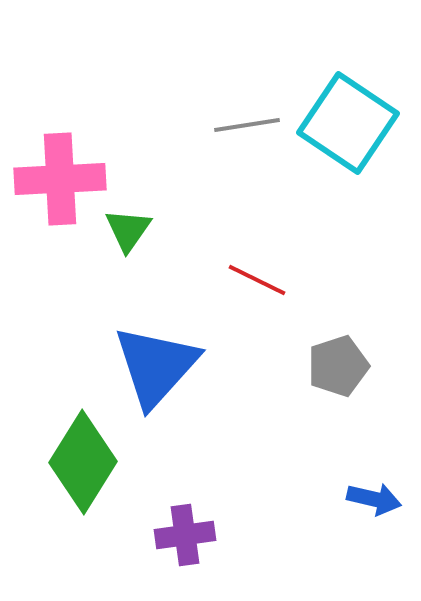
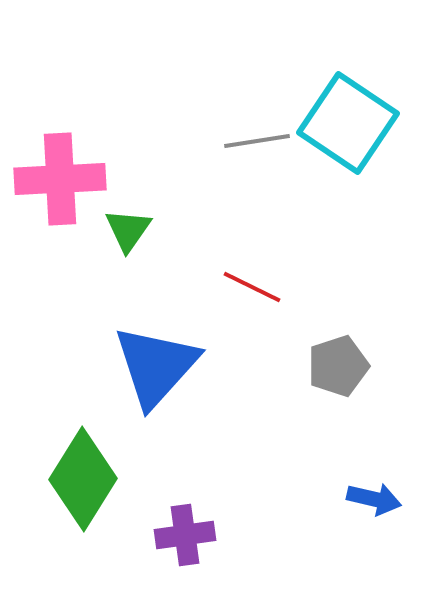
gray line: moved 10 px right, 16 px down
red line: moved 5 px left, 7 px down
green diamond: moved 17 px down
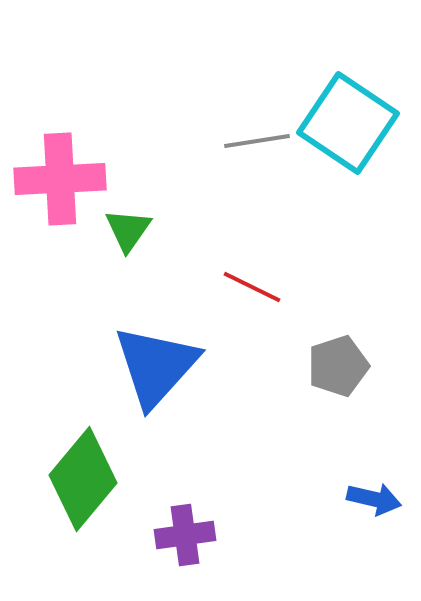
green diamond: rotated 8 degrees clockwise
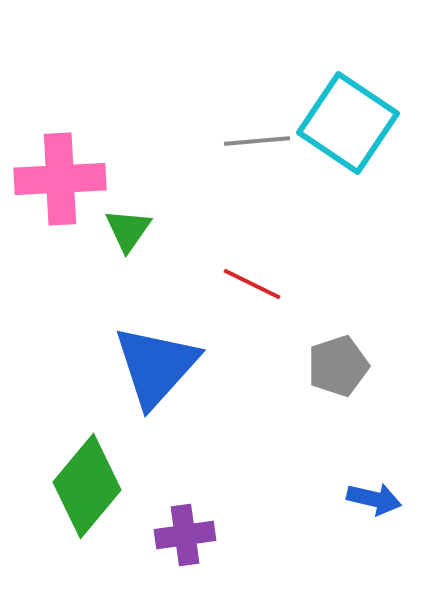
gray line: rotated 4 degrees clockwise
red line: moved 3 px up
green diamond: moved 4 px right, 7 px down
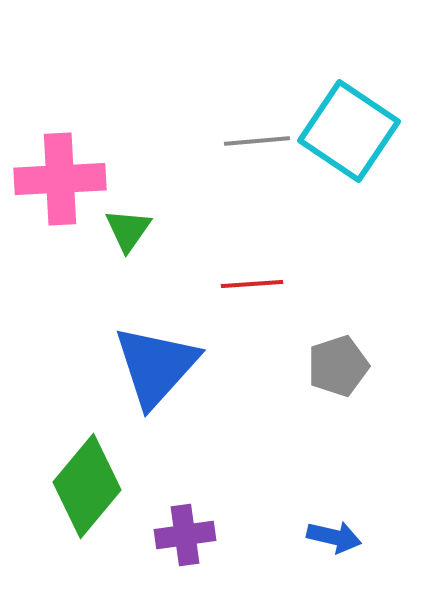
cyan square: moved 1 px right, 8 px down
red line: rotated 30 degrees counterclockwise
blue arrow: moved 40 px left, 38 px down
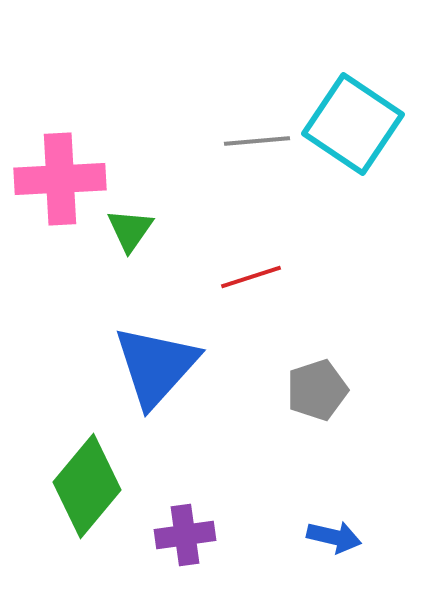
cyan square: moved 4 px right, 7 px up
green triangle: moved 2 px right
red line: moved 1 px left, 7 px up; rotated 14 degrees counterclockwise
gray pentagon: moved 21 px left, 24 px down
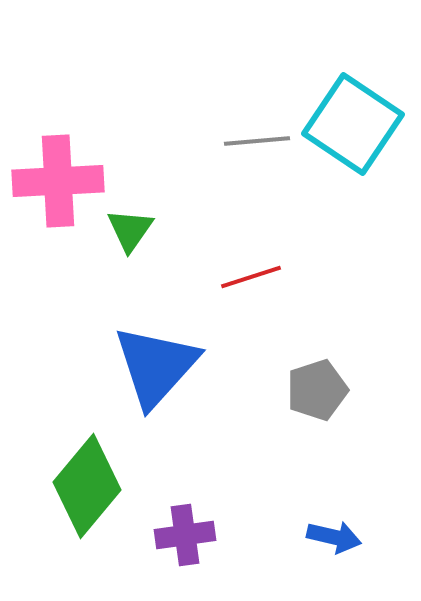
pink cross: moved 2 px left, 2 px down
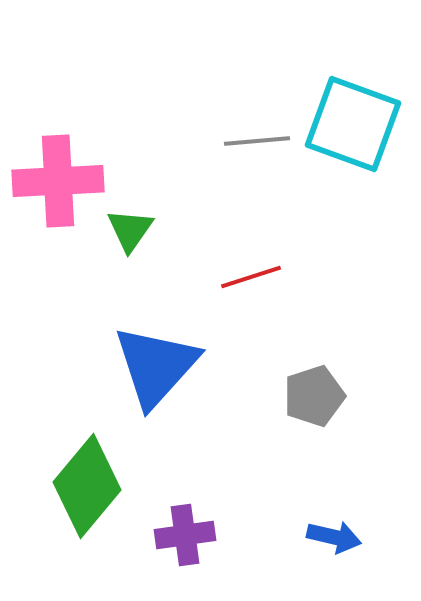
cyan square: rotated 14 degrees counterclockwise
gray pentagon: moved 3 px left, 6 px down
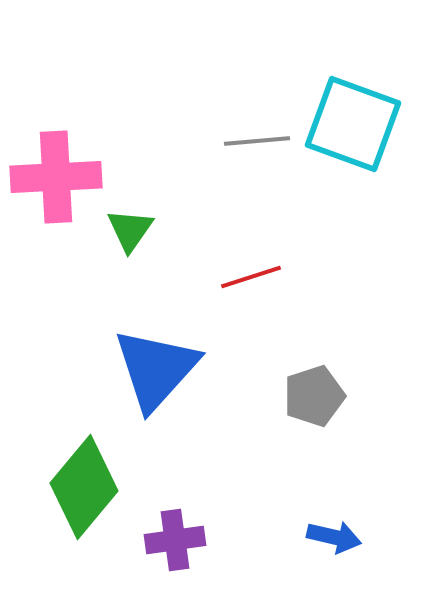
pink cross: moved 2 px left, 4 px up
blue triangle: moved 3 px down
green diamond: moved 3 px left, 1 px down
purple cross: moved 10 px left, 5 px down
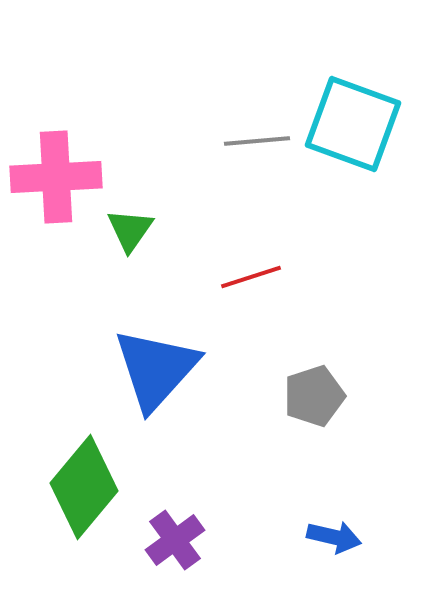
purple cross: rotated 28 degrees counterclockwise
